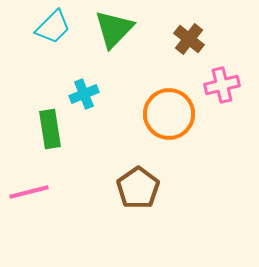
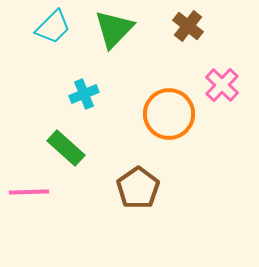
brown cross: moved 1 px left, 13 px up
pink cross: rotated 32 degrees counterclockwise
green rectangle: moved 16 px right, 19 px down; rotated 39 degrees counterclockwise
pink line: rotated 12 degrees clockwise
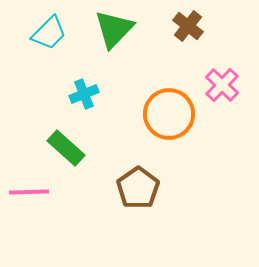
cyan trapezoid: moved 4 px left, 6 px down
